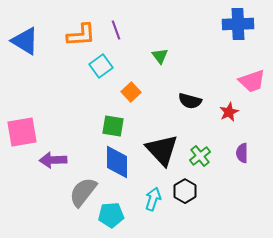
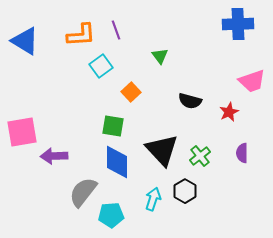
purple arrow: moved 1 px right, 4 px up
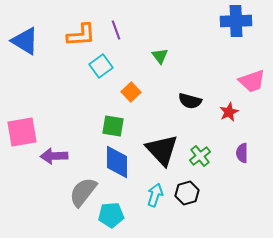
blue cross: moved 2 px left, 3 px up
black hexagon: moved 2 px right, 2 px down; rotated 15 degrees clockwise
cyan arrow: moved 2 px right, 4 px up
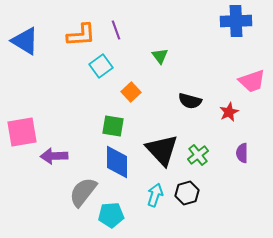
green cross: moved 2 px left, 1 px up
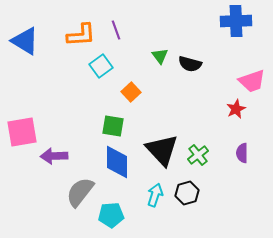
black semicircle: moved 37 px up
red star: moved 7 px right, 3 px up
gray semicircle: moved 3 px left
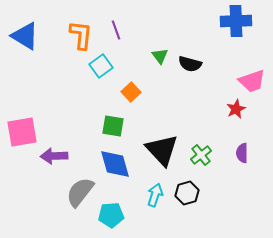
orange L-shape: rotated 80 degrees counterclockwise
blue triangle: moved 5 px up
green cross: moved 3 px right
blue diamond: moved 2 px left, 2 px down; rotated 16 degrees counterclockwise
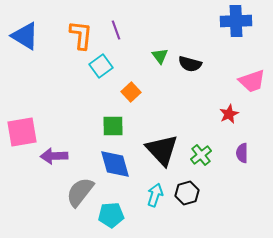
red star: moved 7 px left, 5 px down
green square: rotated 10 degrees counterclockwise
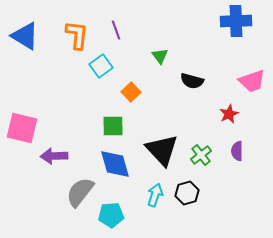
orange L-shape: moved 4 px left
black semicircle: moved 2 px right, 17 px down
pink square: moved 4 px up; rotated 24 degrees clockwise
purple semicircle: moved 5 px left, 2 px up
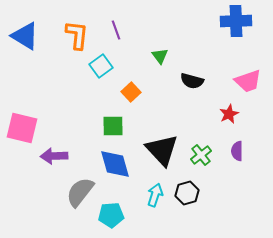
pink trapezoid: moved 4 px left
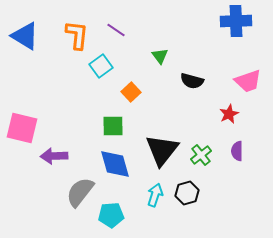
purple line: rotated 36 degrees counterclockwise
black triangle: rotated 21 degrees clockwise
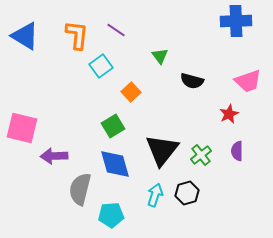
green square: rotated 30 degrees counterclockwise
gray semicircle: moved 3 px up; rotated 24 degrees counterclockwise
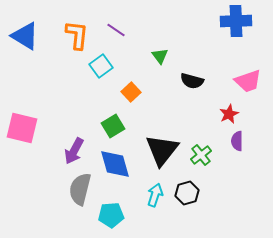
purple semicircle: moved 10 px up
purple arrow: moved 20 px right, 5 px up; rotated 60 degrees counterclockwise
